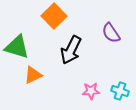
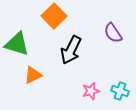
purple semicircle: moved 2 px right
green triangle: moved 3 px up
pink star: rotated 12 degrees counterclockwise
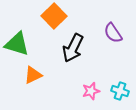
black arrow: moved 2 px right, 2 px up
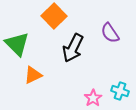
purple semicircle: moved 3 px left
green triangle: rotated 28 degrees clockwise
pink star: moved 2 px right, 7 px down; rotated 18 degrees counterclockwise
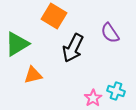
orange square: rotated 15 degrees counterclockwise
green triangle: rotated 44 degrees clockwise
orange triangle: rotated 12 degrees clockwise
cyan cross: moved 4 px left
